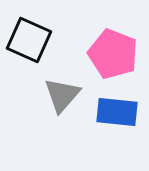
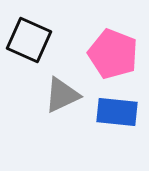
gray triangle: rotated 24 degrees clockwise
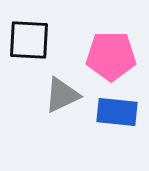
black square: rotated 21 degrees counterclockwise
pink pentagon: moved 2 px left, 2 px down; rotated 21 degrees counterclockwise
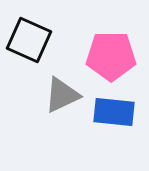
black square: rotated 21 degrees clockwise
blue rectangle: moved 3 px left
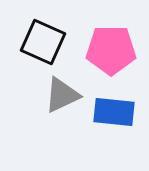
black square: moved 14 px right, 2 px down
pink pentagon: moved 6 px up
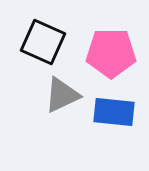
pink pentagon: moved 3 px down
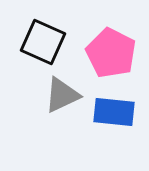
pink pentagon: rotated 27 degrees clockwise
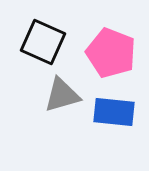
pink pentagon: rotated 6 degrees counterclockwise
gray triangle: rotated 9 degrees clockwise
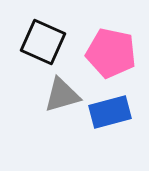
pink pentagon: rotated 9 degrees counterclockwise
blue rectangle: moved 4 px left; rotated 21 degrees counterclockwise
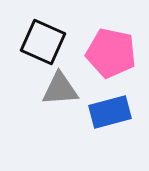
gray triangle: moved 2 px left, 6 px up; rotated 12 degrees clockwise
